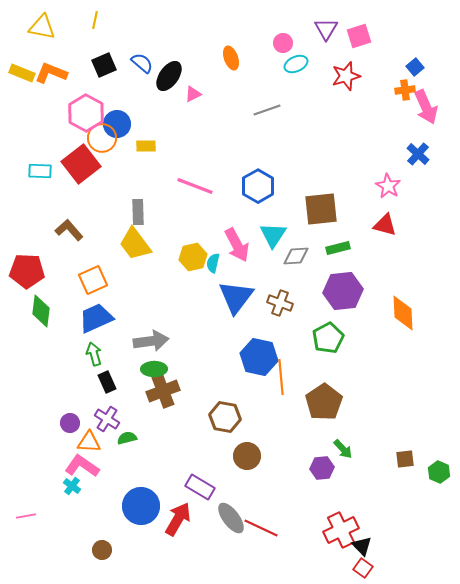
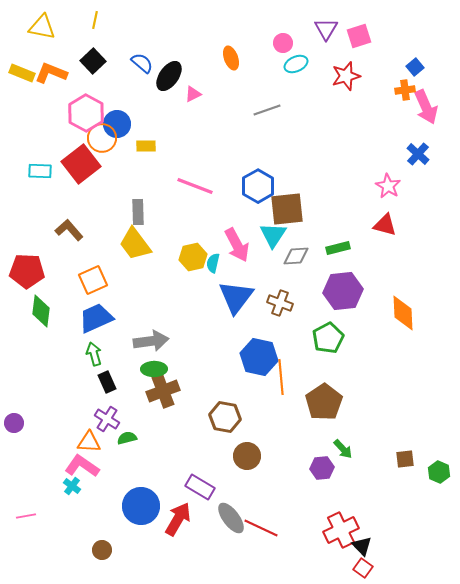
black square at (104, 65): moved 11 px left, 4 px up; rotated 20 degrees counterclockwise
brown square at (321, 209): moved 34 px left
purple circle at (70, 423): moved 56 px left
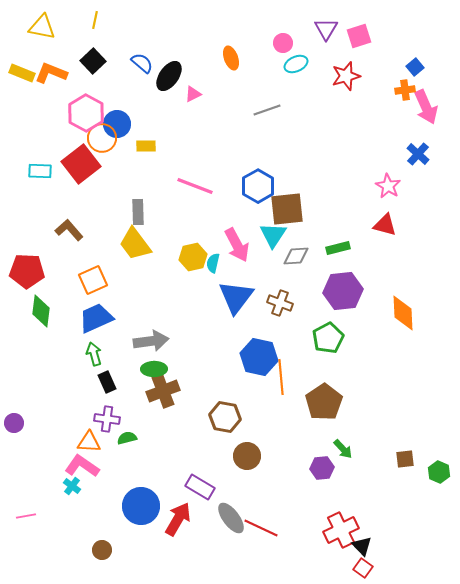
purple cross at (107, 419): rotated 25 degrees counterclockwise
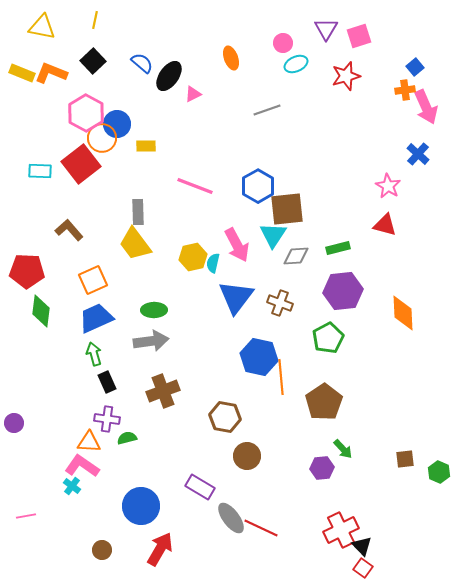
green ellipse at (154, 369): moved 59 px up
red arrow at (178, 519): moved 18 px left, 30 px down
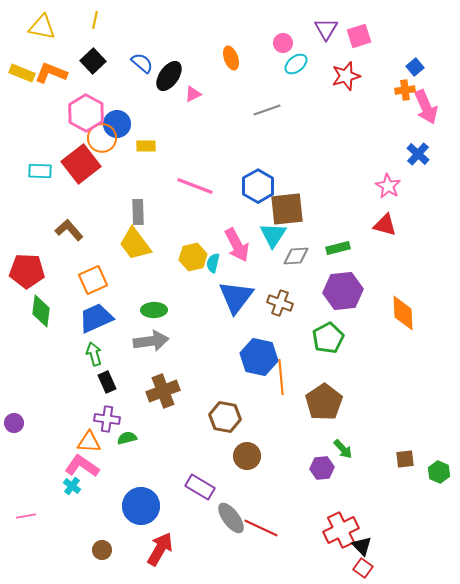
cyan ellipse at (296, 64): rotated 15 degrees counterclockwise
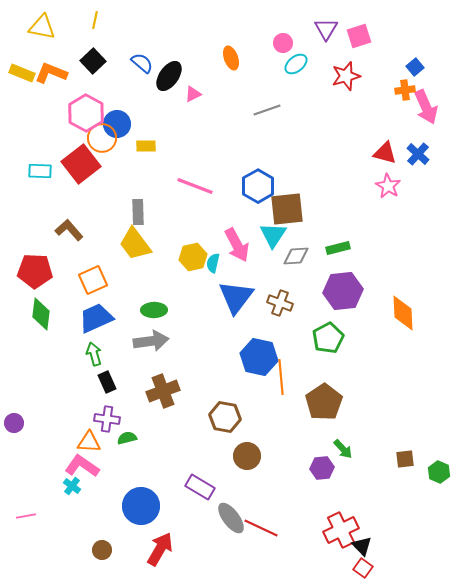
red triangle at (385, 225): moved 72 px up
red pentagon at (27, 271): moved 8 px right
green diamond at (41, 311): moved 3 px down
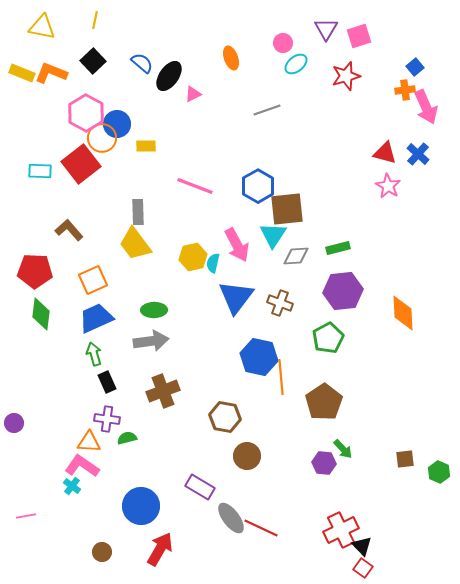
purple hexagon at (322, 468): moved 2 px right, 5 px up; rotated 10 degrees clockwise
brown circle at (102, 550): moved 2 px down
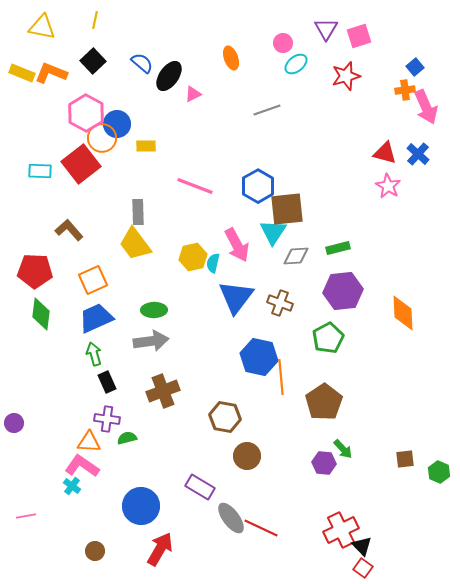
cyan triangle at (273, 235): moved 3 px up
brown circle at (102, 552): moved 7 px left, 1 px up
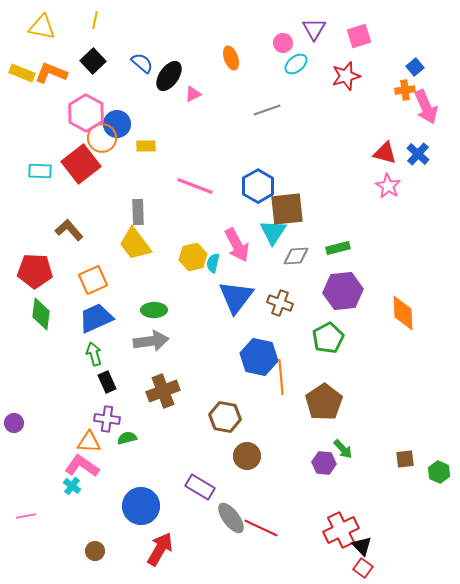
purple triangle at (326, 29): moved 12 px left
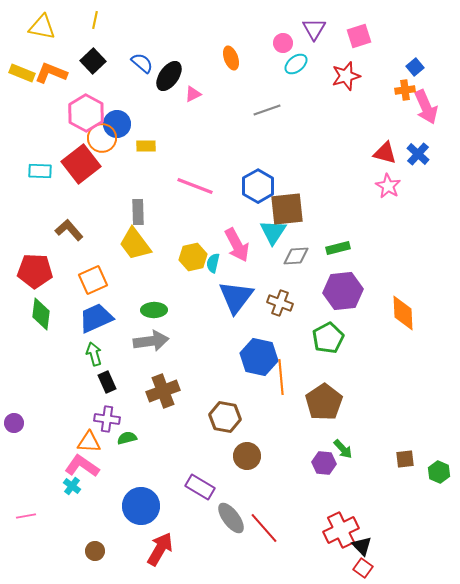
red line at (261, 528): moved 3 px right; rotated 24 degrees clockwise
